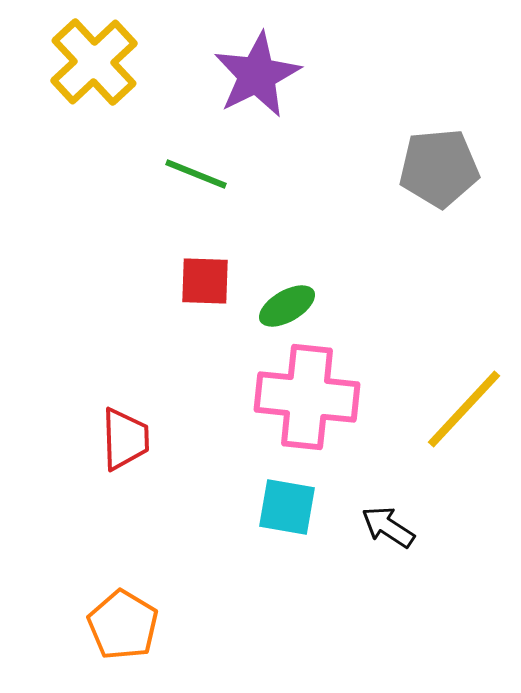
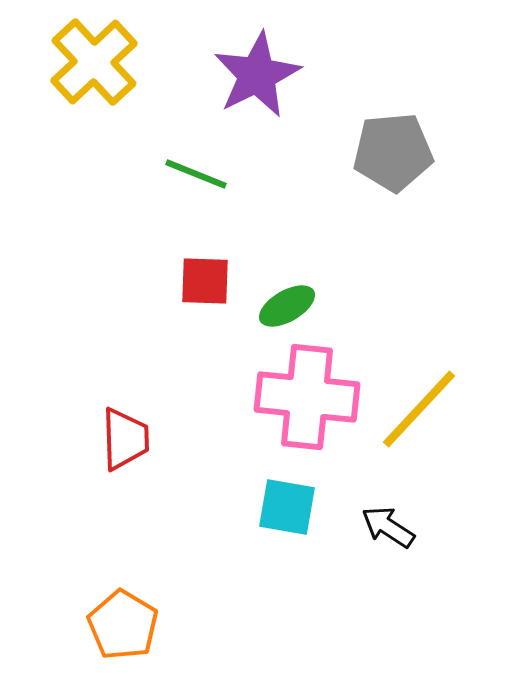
gray pentagon: moved 46 px left, 16 px up
yellow line: moved 45 px left
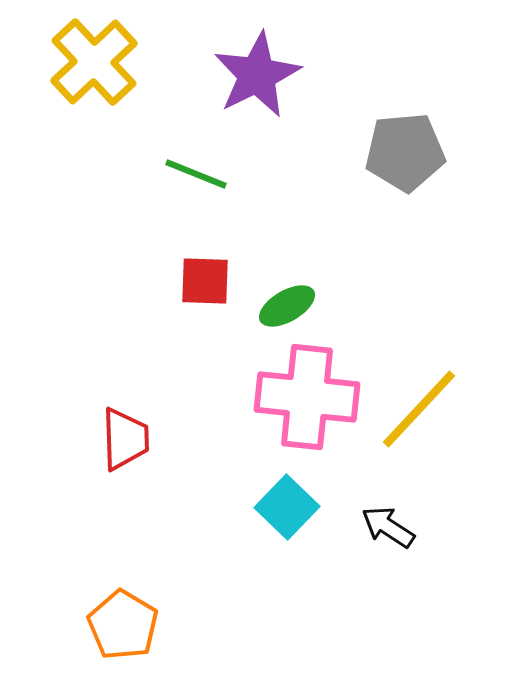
gray pentagon: moved 12 px right
cyan square: rotated 34 degrees clockwise
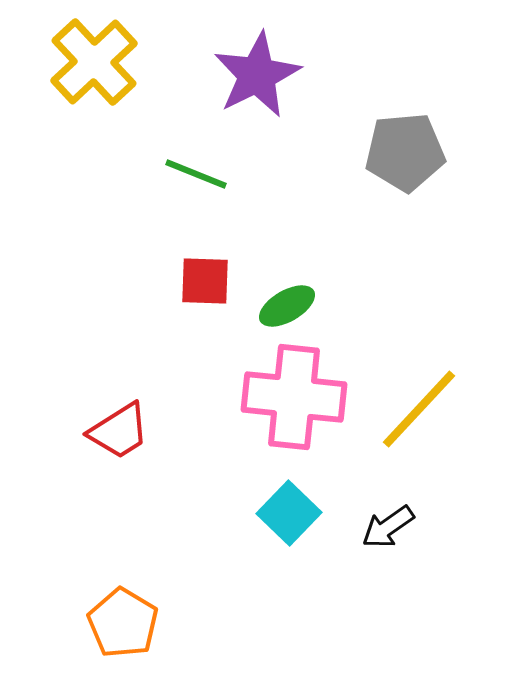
pink cross: moved 13 px left
red trapezoid: moved 6 px left, 8 px up; rotated 60 degrees clockwise
cyan square: moved 2 px right, 6 px down
black arrow: rotated 68 degrees counterclockwise
orange pentagon: moved 2 px up
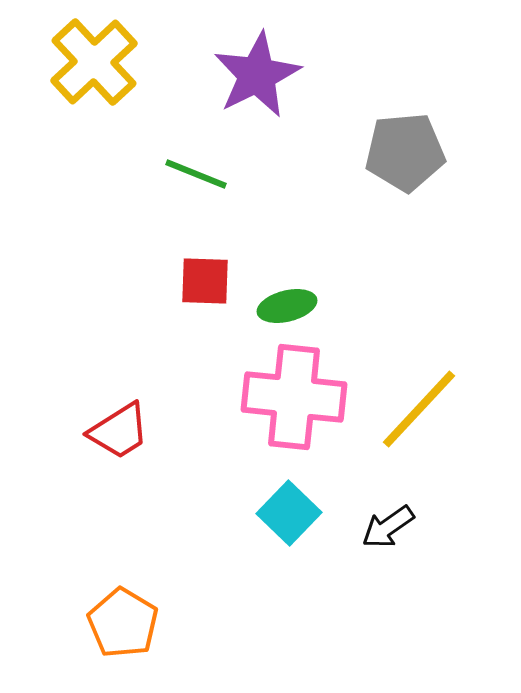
green ellipse: rotated 16 degrees clockwise
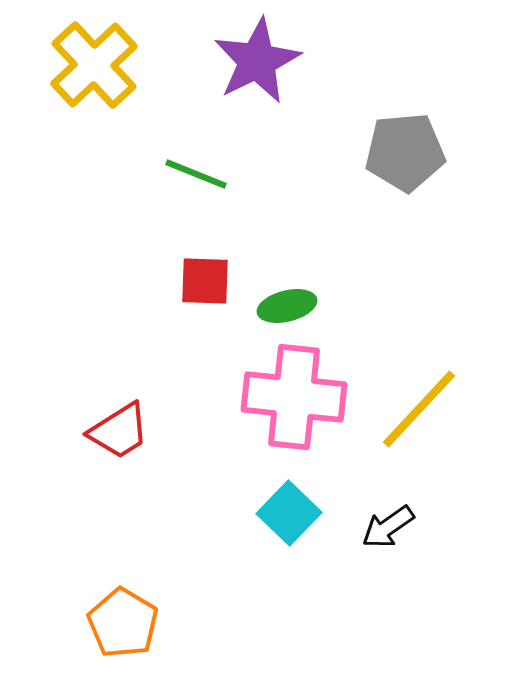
yellow cross: moved 3 px down
purple star: moved 14 px up
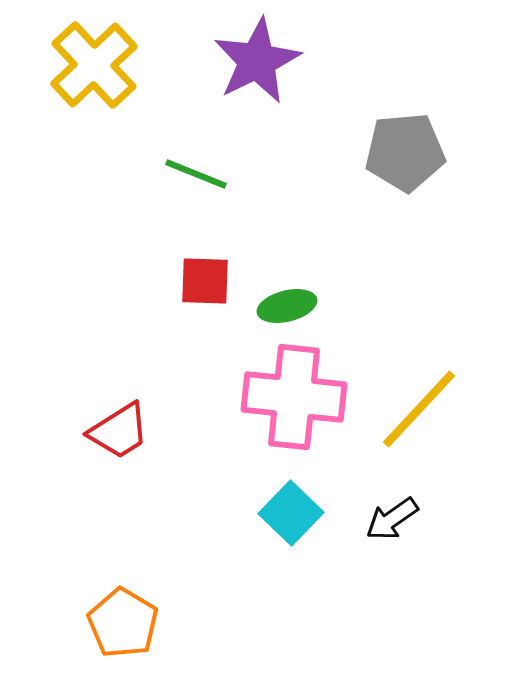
cyan square: moved 2 px right
black arrow: moved 4 px right, 8 px up
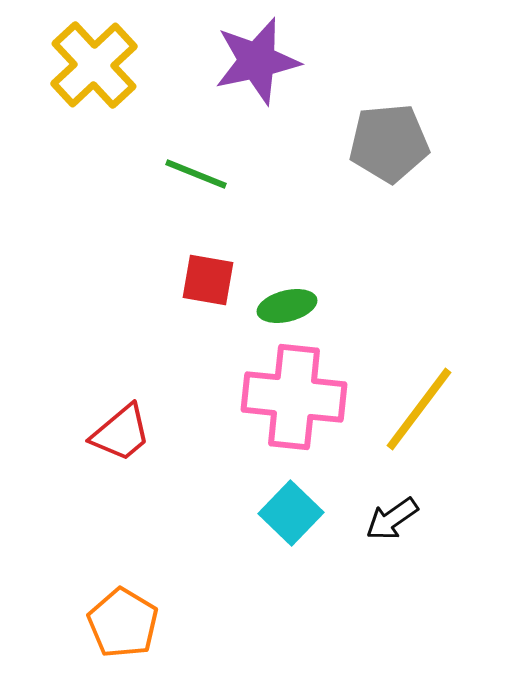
purple star: rotated 14 degrees clockwise
gray pentagon: moved 16 px left, 9 px up
red square: moved 3 px right, 1 px up; rotated 8 degrees clockwise
yellow line: rotated 6 degrees counterclockwise
red trapezoid: moved 2 px right, 2 px down; rotated 8 degrees counterclockwise
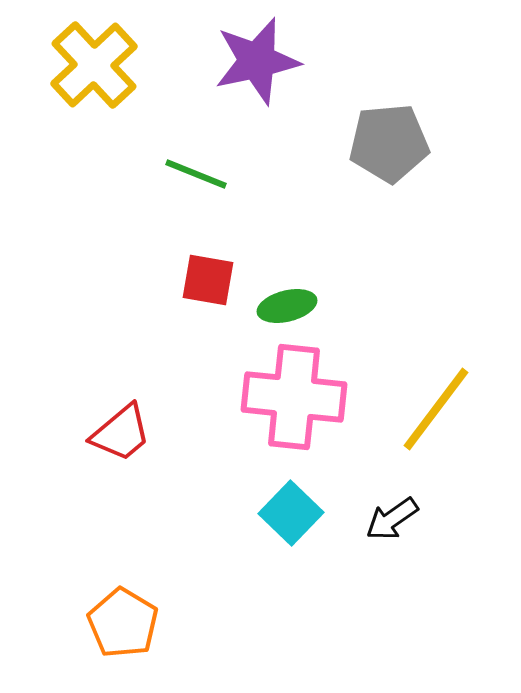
yellow line: moved 17 px right
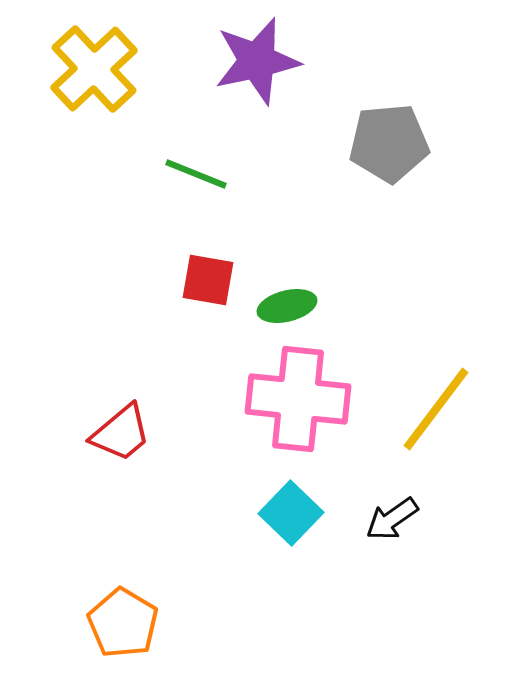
yellow cross: moved 4 px down
pink cross: moved 4 px right, 2 px down
